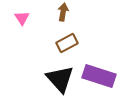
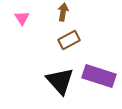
brown rectangle: moved 2 px right, 3 px up
black triangle: moved 2 px down
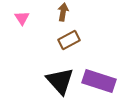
purple rectangle: moved 5 px down
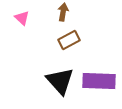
pink triangle: rotated 14 degrees counterclockwise
purple rectangle: rotated 16 degrees counterclockwise
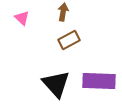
black triangle: moved 4 px left, 3 px down
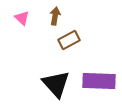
brown arrow: moved 8 px left, 4 px down
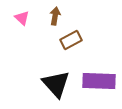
brown rectangle: moved 2 px right
